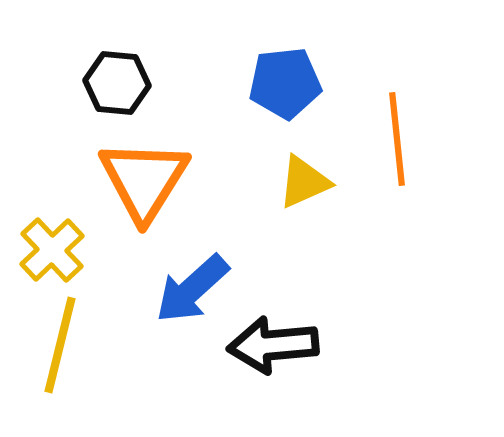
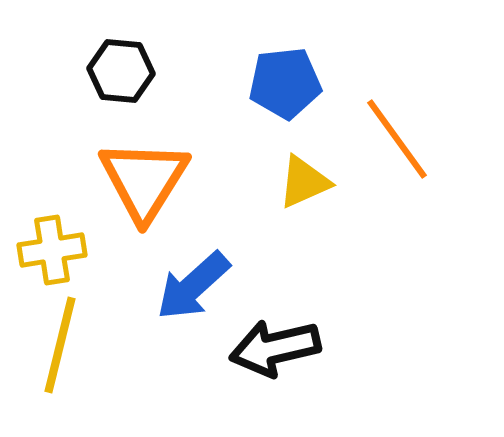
black hexagon: moved 4 px right, 12 px up
orange line: rotated 30 degrees counterclockwise
yellow cross: rotated 34 degrees clockwise
blue arrow: moved 1 px right, 3 px up
black arrow: moved 2 px right, 3 px down; rotated 8 degrees counterclockwise
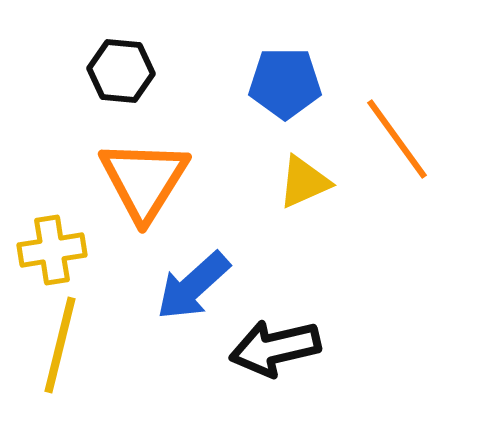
blue pentagon: rotated 6 degrees clockwise
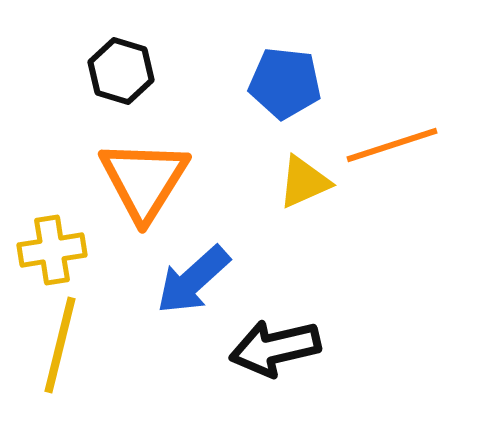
black hexagon: rotated 12 degrees clockwise
blue pentagon: rotated 6 degrees clockwise
orange line: moved 5 px left, 6 px down; rotated 72 degrees counterclockwise
blue arrow: moved 6 px up
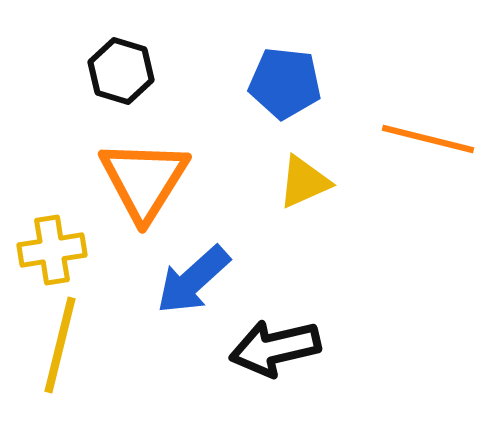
orange line: moved 36 px right, 6 px up; rotated 32 degrees clockwise
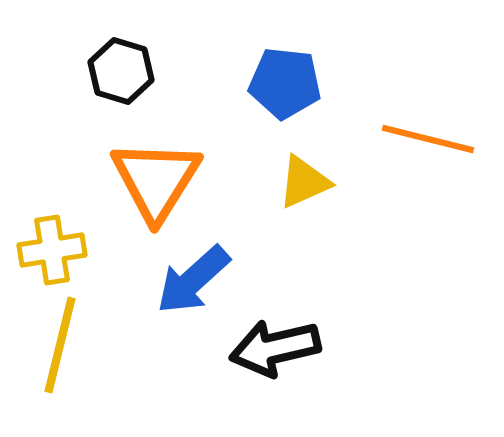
orange triangle: moved 12 px right
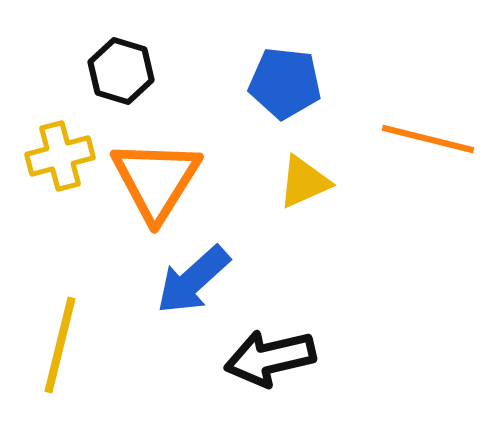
yellow cross: moved 8 px right, 94 px up; rotated 6 degrees counterclockwise
black arrow: moved 5 px left, 10 px down
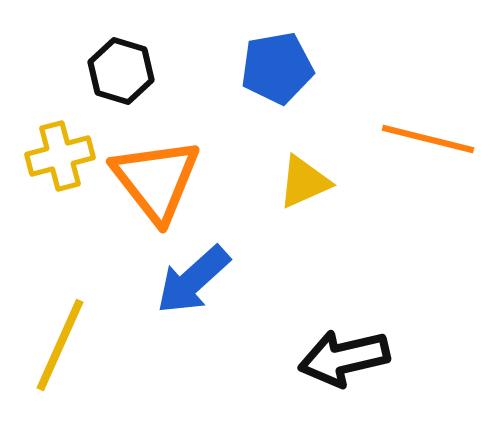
blue pentagon: moved 8 px left, 15 px up; rotated 16 degrees counterclockwise
orange triangle: rotated 10 degrees counterclockwise
yellow line: rotated 10 degrees clockwise
black arrow: moved 74 px right
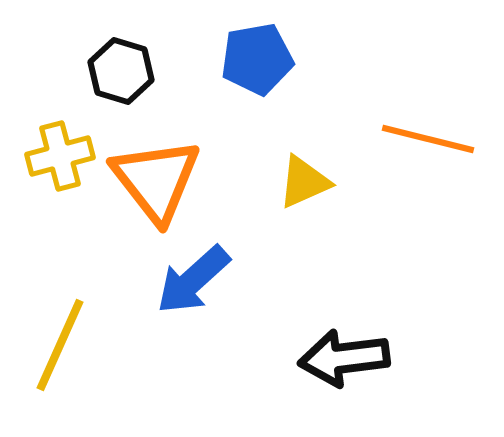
blue pentagon: moved 20 px left, 9 px up
black arrow: rotated 6 degrees clockwise
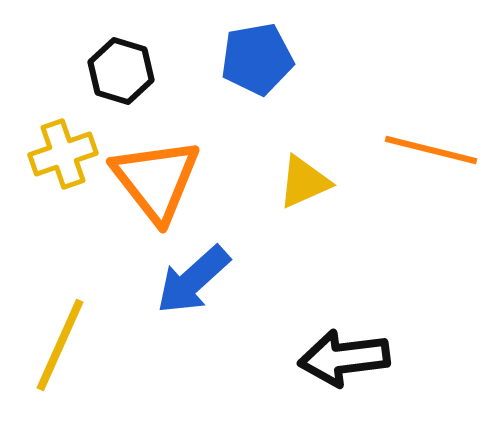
orange line: moved 3 px right, 11 px down
yellow cross: moved 3 px right, 2 px up; rotated 4 degrees counterclockwise
